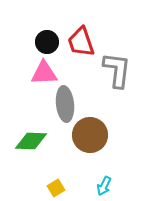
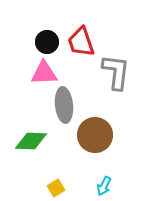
gray L-shape: moved 1 px left, 2 px down
gray ellipse: moved 1 px left, 1 px down
brown circle: moved 5 px right
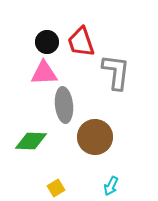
brown circle: moved 2 px down
cyan arrow: moved 7 px right
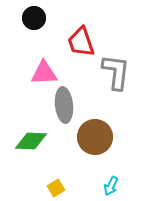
black circle: moved 13 px left, 24 px up
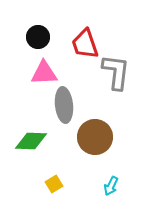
black circle: moved 4 px right, 19 px down
red trapezoid: moved 4 px right, 2 px down
yellow square: moved 2 px left, 4 px up
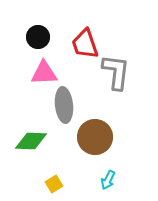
cyan arrow: moved 3 px left, 6 px up
